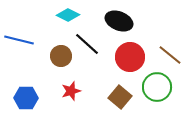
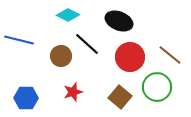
red star: moved 2 px right, 1 px down
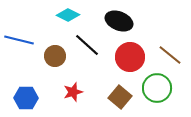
black line: moved 1 px down
brown circle: moved 6 px left
green circle: moved 1 px down
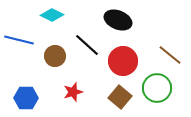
cyan diamond: moved 16 px left
black ellipse: moved 1 px left, 1 px up
red circle: moved 7 px left, 4 px down
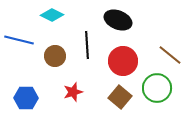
black line: rotated 44 degrees clockwise
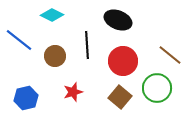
blue line: rotated 24 degrees clockwise
blue hexagon: rotated 15 degrees counterclockwise
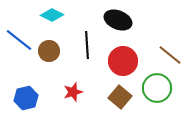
brown circle: moved 6 px left, 5 px up
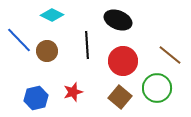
blue line: rotated 8 degrees clockwise
brown circle: moved 2 px left
blue hexagon: moved 10 px right
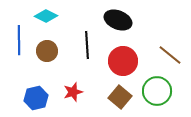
cyan diamond: moved 6 px left, 1 px down
blue line: rotated 44 degrees clockwise
green circle: moved 3 px down
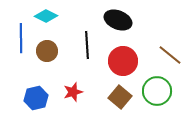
blue line: moved 2 px right, 2 px up
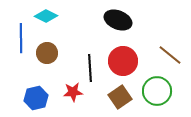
black line: moved 3 px right, 23 px down
brown circle: moved 2 px down
red star: rotated 12 degrees clockwise
brown square: rotated 15 degrees clockwise
